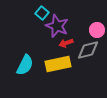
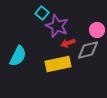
red arrow: moved 2 px right
cyan semicircle: moved 7 px left, 9 px up
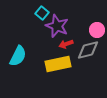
red arrow: moved 2 px left, 1 px down
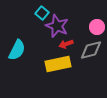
pink circle: moved 3 px up
gray diamond: moved 3 px right
cyan semicircle: moved 1 px left, 6 px up
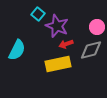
cyan square: moved 4 px left, 1 px down
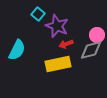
pink circle: moved 8 px down
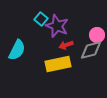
cyan square: moved 3 px right, 5 px down
red arrow: moved 1 px down
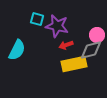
cyan square: moved 4 px left; rotated 24 degrees counterclockwise
purple star: rotated 10 degrees counterclockwise
yellow rectangle: moved 16 px right
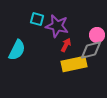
red arrow: rotated 136 degrees clockwise
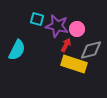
pink circle: moved 20 px left, 6 px up
yellow rectangle: rotated 30 degrees clockwise
